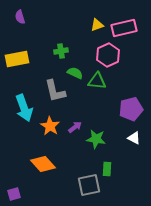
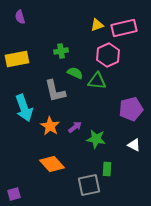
white triangle: moved 7 px down
orange diamond: moved 9 px right
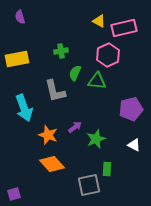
yellow triangle: moved 2 px right, 4 px up; rotated 48 degrees clockwise
green semicircle: rotated 91 degrees counterclockwise
orange star: moved 2 px left, 9 px down; rotated 12 degrees counterclockwise
green star: rotated 30 degrees counterclockwise
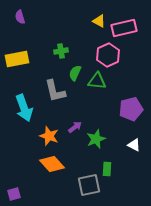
orange star: moved 1 px right, 1 px down
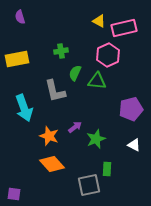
purple square: rotated 24 degrees clockwise
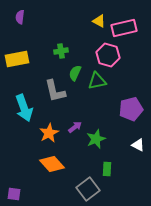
purple semicircle: rotated 24 degrees clockwise
pink hexagon: rotated 20 degrees counterclockwise
green triangle: rotated 18 degrees counterclockwise
orange star: moved 3 px up; rotated 24 degrees clockwise
white triangle: moved 4 px right
gray square: moved 1 px left, 4 px down; rotated 25 degrees counterclockwise
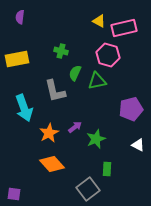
green cross: rotated 24 degrees clockwise
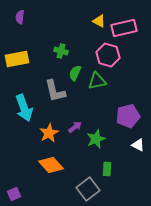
purple pentagon: moved 3 px left, 7 px down
orange diamond: moved 1 px left, 1 px down
purple square: rotated 32 degrees counterclockwise
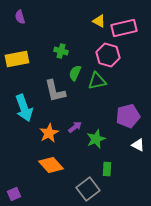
purple semicircle: rotated 24 degrees counterclockwise
